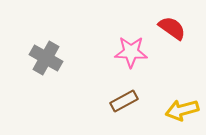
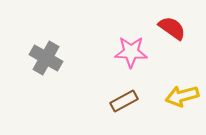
yellow arrow: moved 14 px up
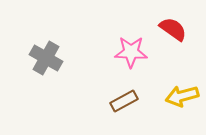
red semicircle: moved 1 px right, 1 px down
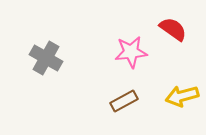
pink star: rotated 8 degrees counterclockwise
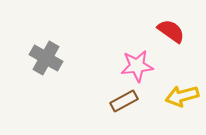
red semicircle: moved 2 px left, 2 px down
pink star: moved 6 px right, 14 px down
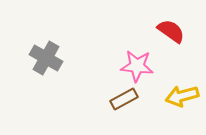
pink star: rotated 12 degrees clockwise
brown rectangle: moved 2 px up
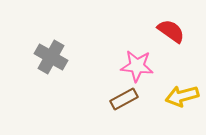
gray cross: moved 5 px right, 1 px up
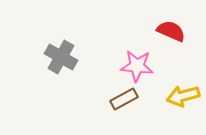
red semicircle: rotated 12 degrees counterclockwise
gray cross: moved 10 px right
yellow arrow: moved 1 px right
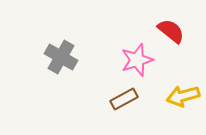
red semicircle: rotated 16 degrees clockwise
pink star: moved 6 px up; rotated 24 degrees counterclockwise
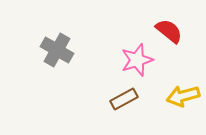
red semicircle: moved 2 px left
gray cross: moved 4 px left, 7 px up
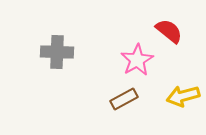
gray cross: moved 2 px down; rotated 28 degrees counterclockwise
pink star: rotated 12 degrees counterclockwise
